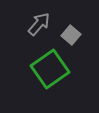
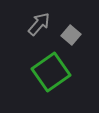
green square: moved 1 px right, 3 px down
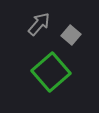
green square: rotated 6 degrees counterclockwise
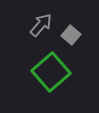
gray arrow: moved 2 px right, 1 px down
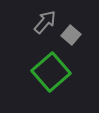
gray arrow: moved 4 px right, 3 px up
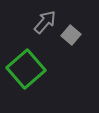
green square: moved 25 px left, 3 px up
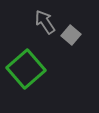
gray arrow: rotated 75 degrees counterclockwise
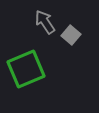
green square: rotated 18 degrees clockwise
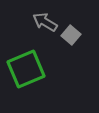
gray arrow: rotated 25 degrees counterclockwise
